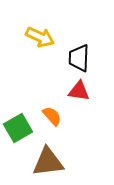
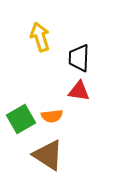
yellow arrow: rotated 132 degrees counterclockwise
orange semicircle: rotated 125 degrees clockwise
green square: moved 3 px right, 9 px up
brown triangle: moved 7 px up; rotated 40 degrees clockwise
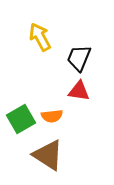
yellow arrow: rotated 12 degrees counterclockwise
black trapezoid: rotated 20 degrees clockwise
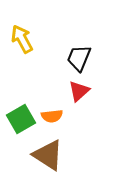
yellow arrow: moved 18 px left, 2 px down
red triangle: rotated 50 degrees counterclockwise
